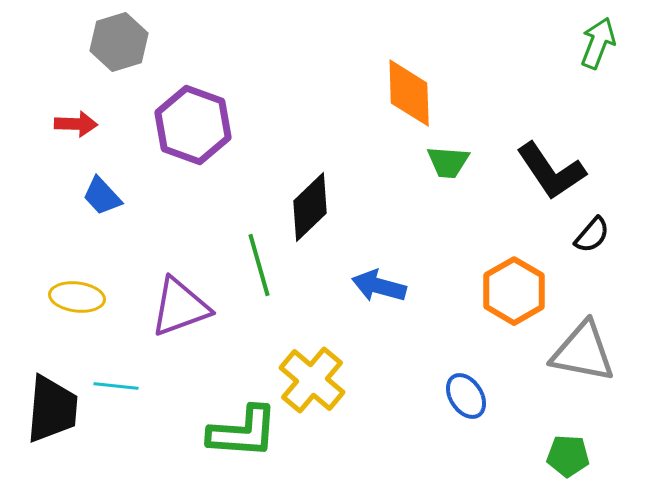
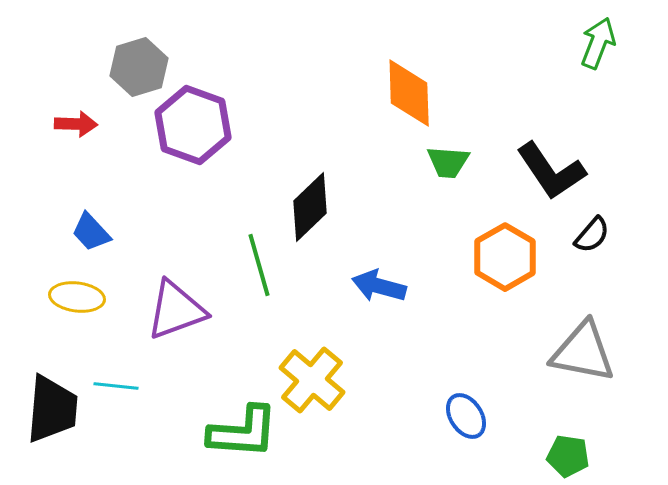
gray hexagon: moved 20 px right, 25 px down
blue trapezoid: moved 11 px left, 36 px down
orange hexagon: moved 9 px left, 34 px up
purple triangle: moved 4 px left, 3 px down
blue ellipse: moved 20 px down
green pentagon: rotated 6 degrees clockwise
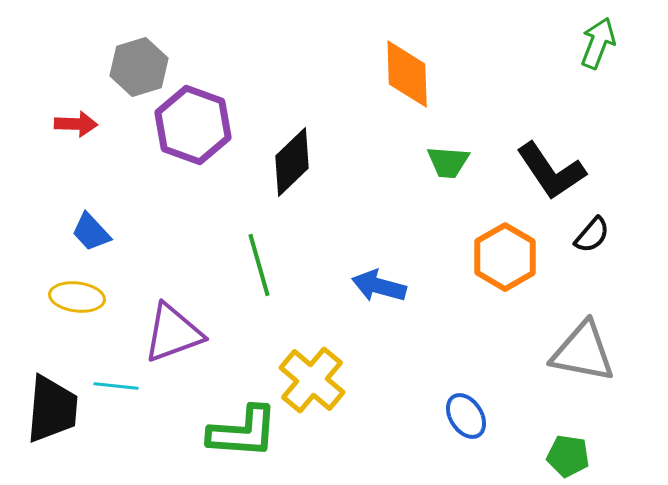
orange diamond: moved 2 px left, 19 px up
black diamond: moved 18 px left, 45 px up
purple triangle: moved 3 px left, 23 px down
